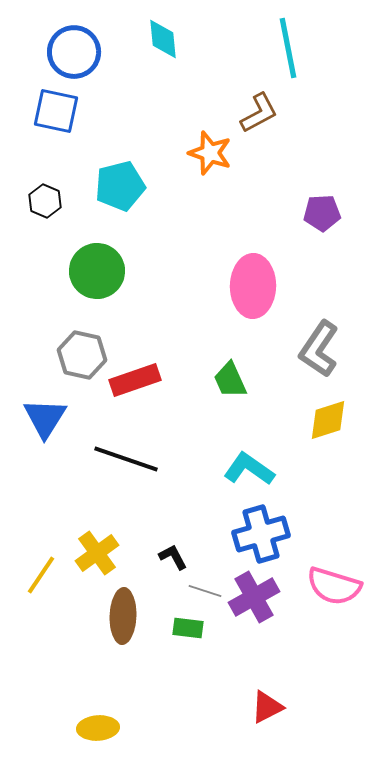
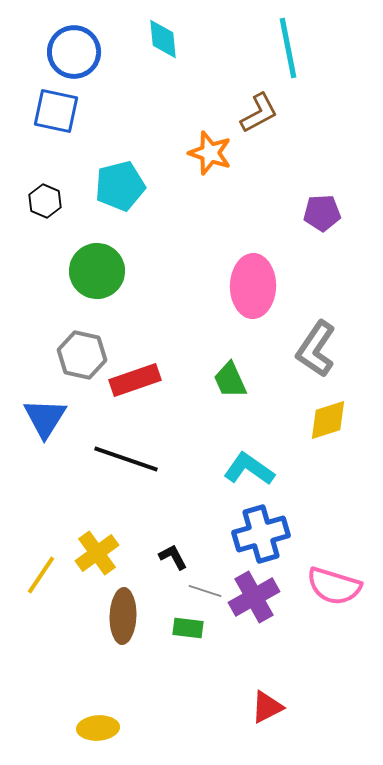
gray L-shape: moved 3 px left
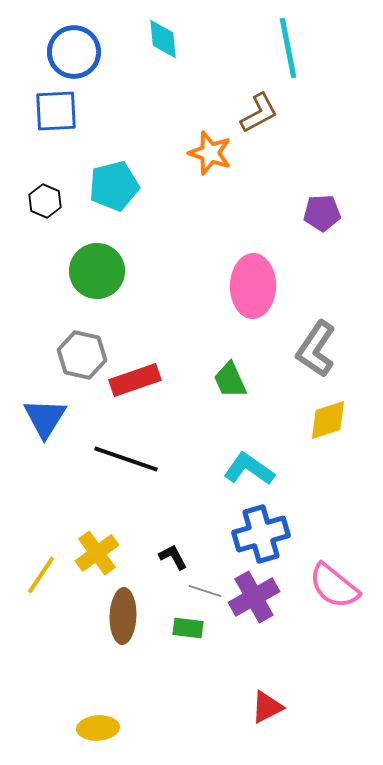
blue square: rotated 15 degrees counterclockwise
cyan pentagon: moved 6 px left
pink semicircle: rotated 22 degrees clockwise
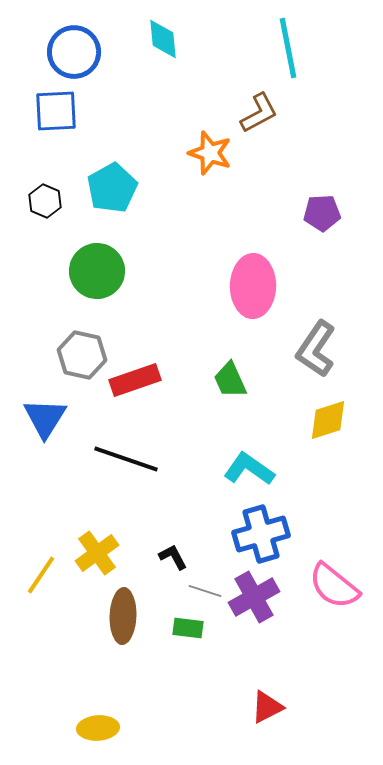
cyan pentagon: moved 2 px left, 2 px down; rotated 15 degrees counterclockwise
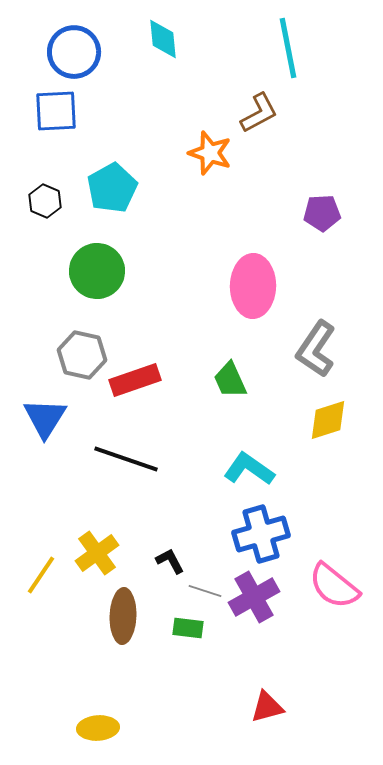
black L-shape: moved 3 px left, 4 px down
red triangle: rotated 12 degrees clockwise
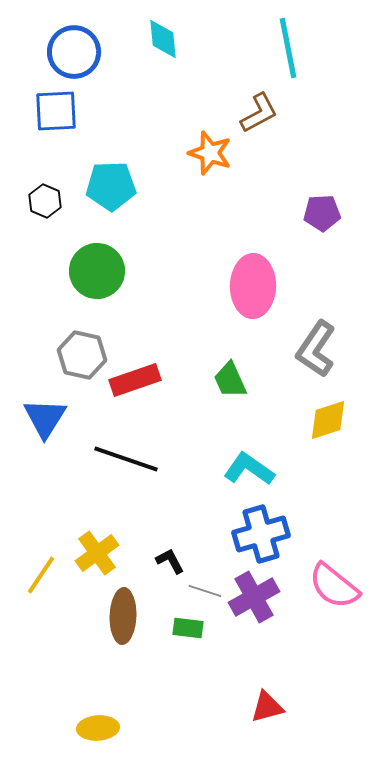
cyan pentagon: moved 1 px left, 2 px up; rotated 27 degrees clockwise
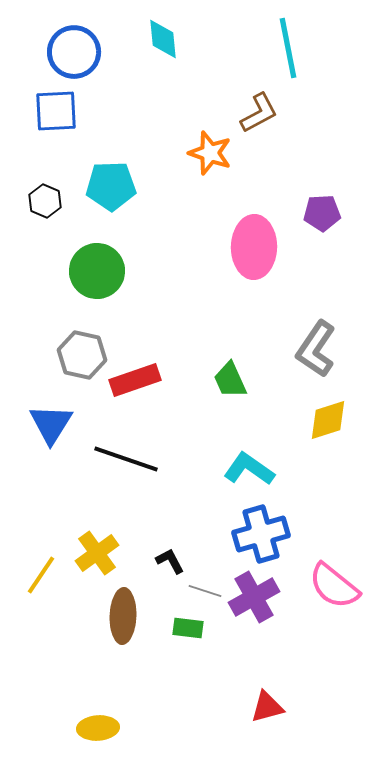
pink ellipse: moved 1 px right, 39 px up
blue triangle: moved 6 px right, 6 px down
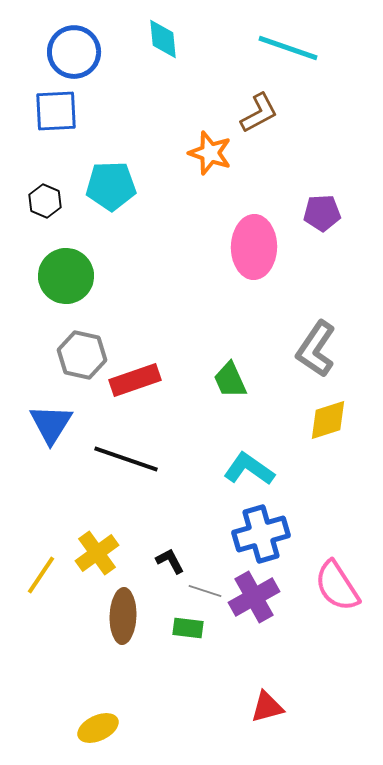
cyan line: rotated 60 degrees counterclockwise
green circle: moved 31 px left, 5 px down
pink semicircle: moved 3 px right; rotated 18 degrees clockwise
yellow ellipse: rotated 21 degrees counterclockwise
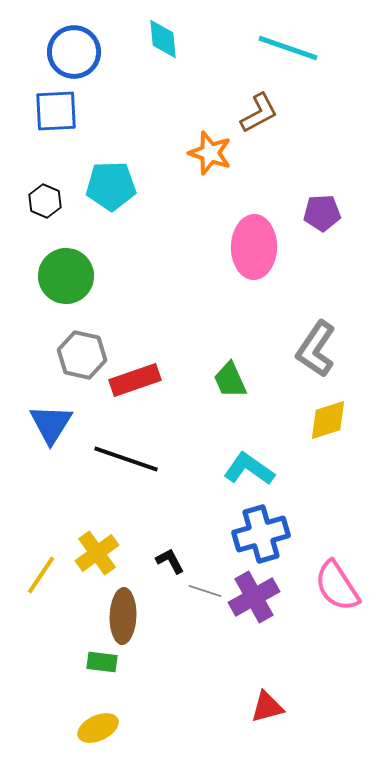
green rectangle: moved 86 px left, 34 px down
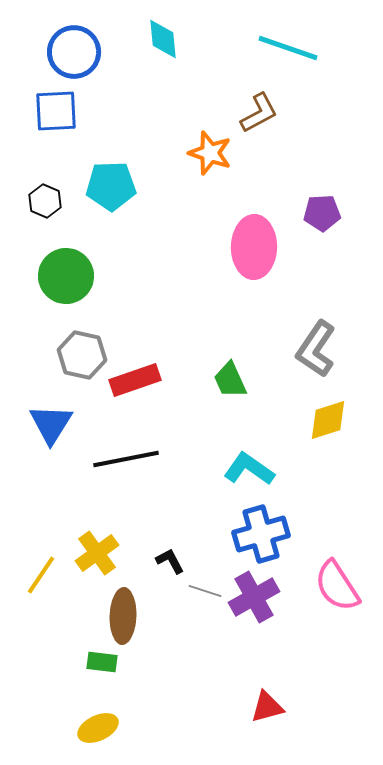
black line: rotated 30 degrees counterclockwise
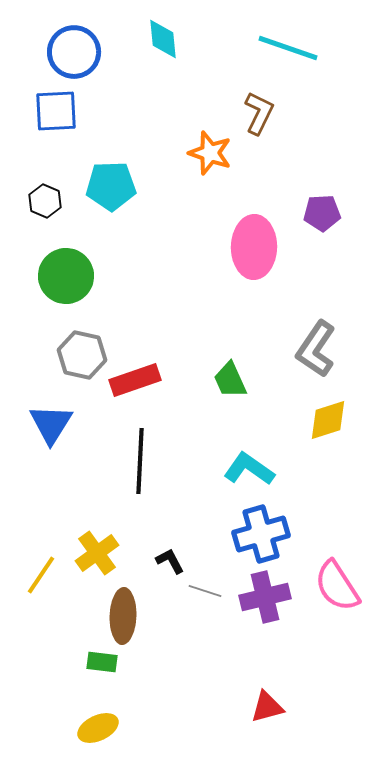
brown L-shape: rotated 36 degrees counterclockwise
black line: moved 14 px right, 2 px down; rotated 76 degrees counterclockwise
purple cross: moved 11 px right; rotated 15 degrees clockwise
